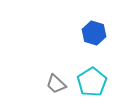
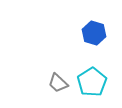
gray trapezoid: moved 2 px right, 1 px up
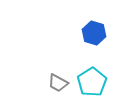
gray trapezoid: rotated 15 degrees counterclockwise
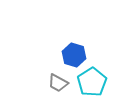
blue hexagon: moved 20 px left, 22 px down
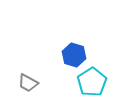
gray trapezoid: moved 30 px left
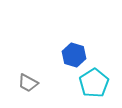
cyan pentagon: moved 2 px right, 1 px down
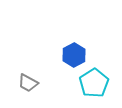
blue hexagon: rotated 15 degrees clockwise
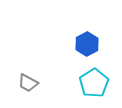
blue hexagon: moved 13 px right, 11 px up
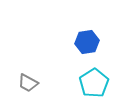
blue hexagon: moved 2 px up; rotated 20 degrees clockwise
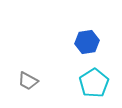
gray trapezoid: moved 2 px up
